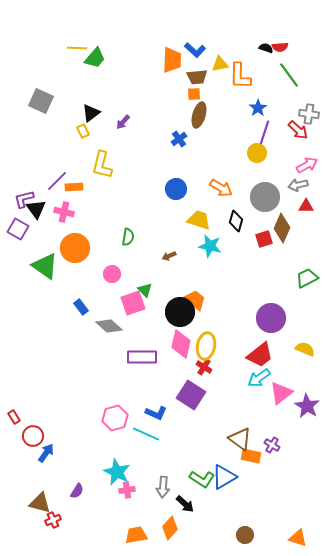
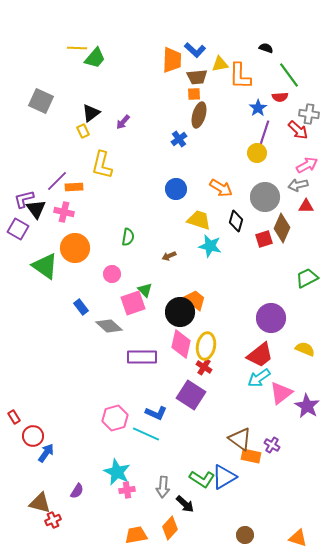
red semicircle at (280, 47): moved 50 px down
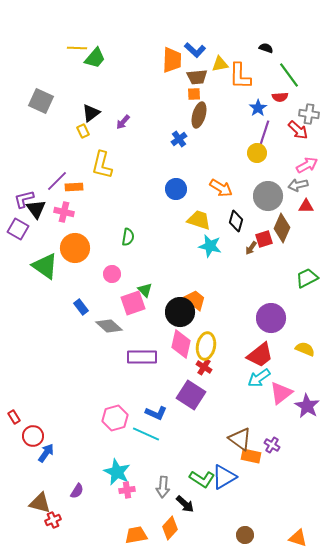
gray circle at (265, 197): moved 3 px right, 1 px up
brown arrow at (169, 256): moved 82 px right, 8 px up; rotated 32 degrees counterclockwise
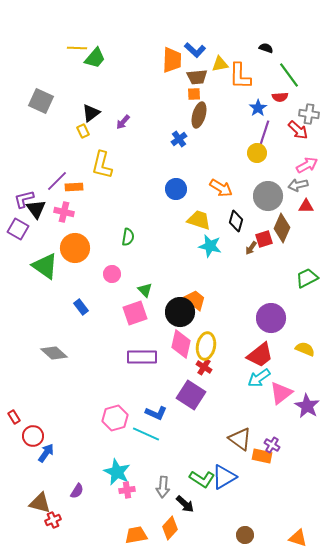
pink square at (133, 303): moved 2 px right, 10 px down
gray diamond at (109, 326): moved 55 px left, 27 px down
orange rectangle at (251, 456): moved 11 px right
